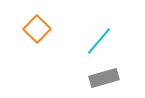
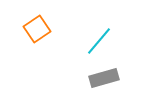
orange square: rotated 12 degrees clockwise
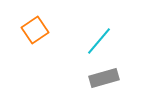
orange square: moved 2 px left, 1 px down
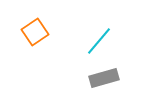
orange square: moved 2 px down
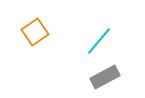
gray rectangle: moved 1 px right, 1 px up; rotated 12 degrees counterclockwise
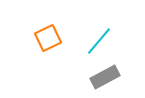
orange square: moved 13 px right, 6 px down; rotated 8 degrees clockwise
